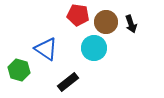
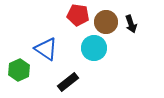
green hexagon: rotated 20 degrees clockwise
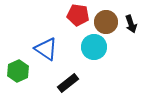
cyan circle: moved 1 px up
green hexagon: moved 1 px left, 1 px down
black rectangle: moved 1 px down
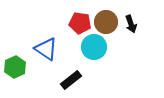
red pentagon: moved 2 px right, 8 px down
green hexagon: moved 3 px left, 4 px up
black rectangle: moved 3 px right, 3 px up
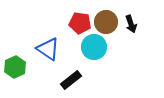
blue triangle: moved 2 px right
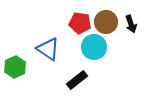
black rectangle: moved 6 px right
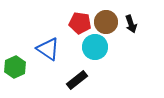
cyan circle: moved 1 px right
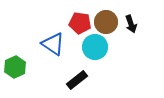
blue triangle: moved 5 px right, 5 px up
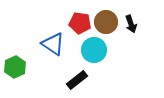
cyan circle: moved 1 px left, 3 px down
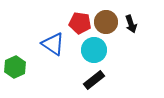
black rectangle: moved 17 px right
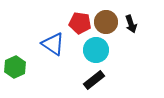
cyan circle: moved 2 px right
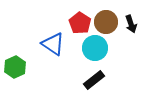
red pentagon: rotated 25 degrees clockwise
cyan circle: moved 1 px left, 2 px up
